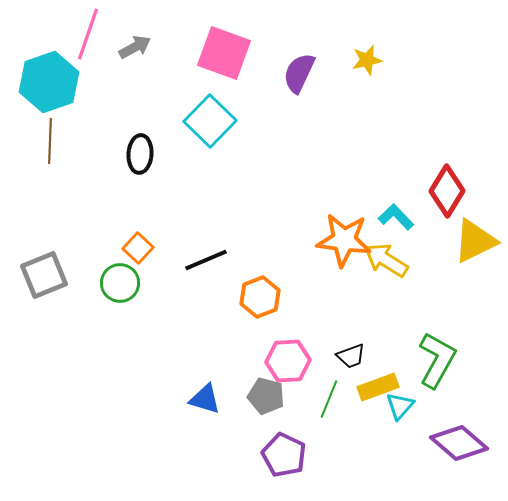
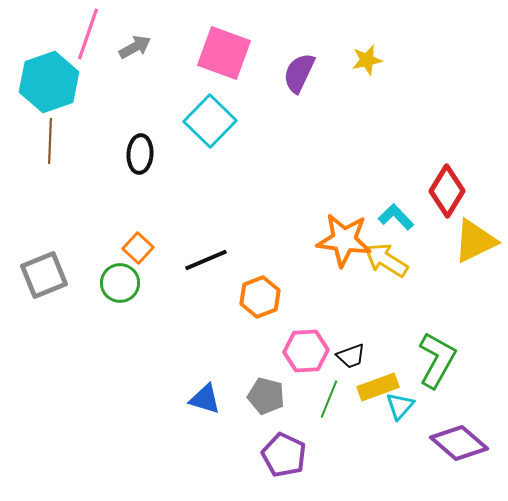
pink hexagon: moved 18 px right, 10 px up
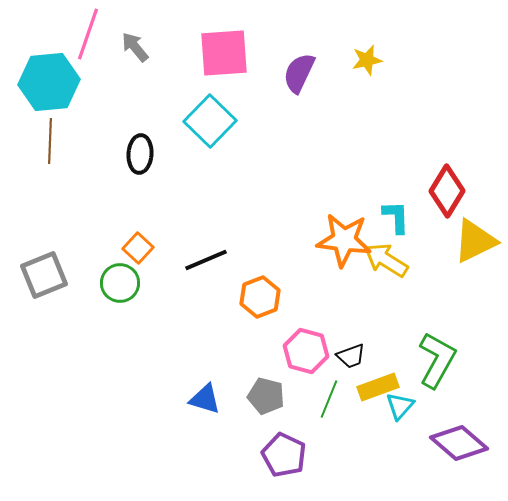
gray arrow: rotated 100 degrees counterclockwise
pink square: rotated 24 degrees counterclockwise
cyan hexagon: rotated 14 degrees clockwise
cyan L-shape: rotated 42 degrees clockwise
pink hexagon: rotated 18 degrees clockwise
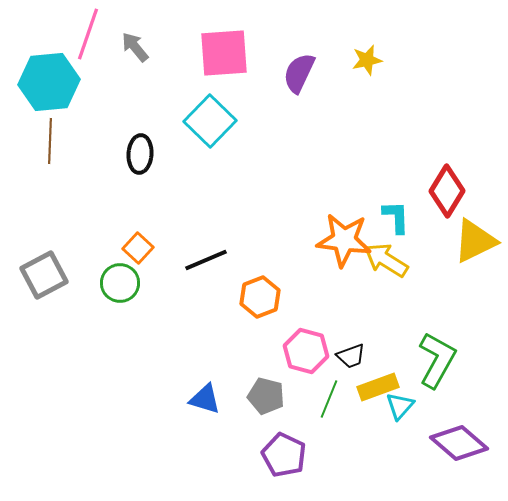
gray square: rotated 6 degrees counterclockwise
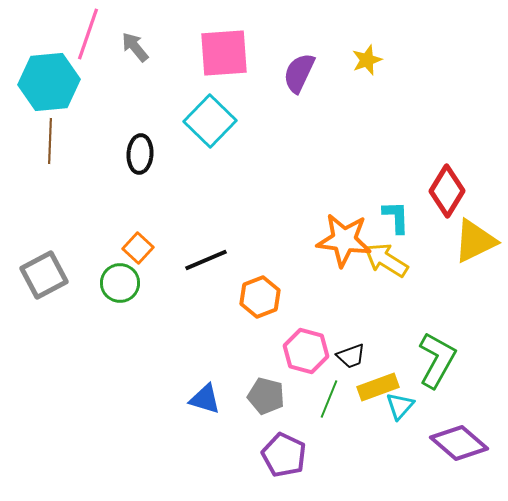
yellow star: rotated 8 degrees counterclockwise
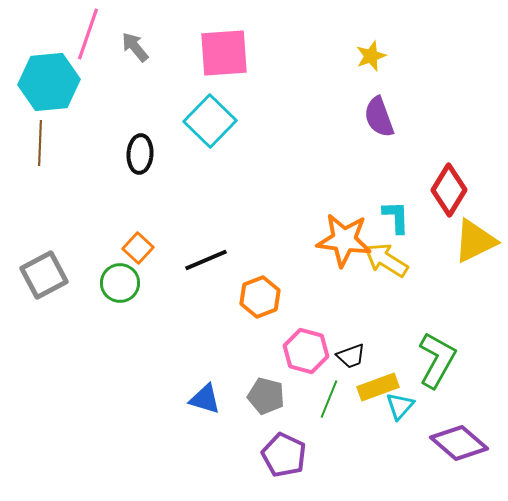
yellow star: moved 4 px right, 4 px up
purple semicircle: moved 80 px right, 44 px down; rotated 45 degrees counterclockwise
brown line: moved 10 px left, 2 px down
red diamond: moved 2 px right, 1 px up
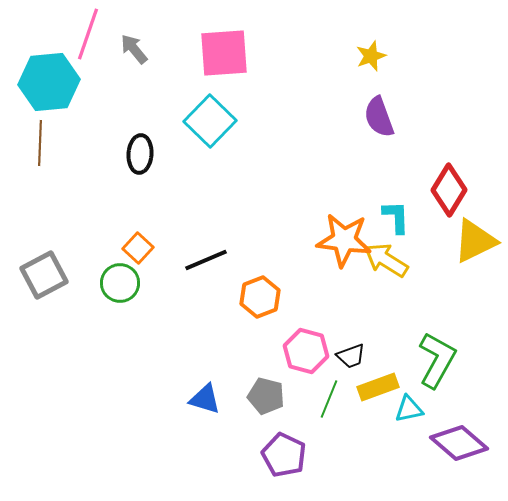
gray arrow: moved 1 px left, 2 px down
cyan triangle: moved 9 px right, 3 px down; rotated 36 degrees clockwise
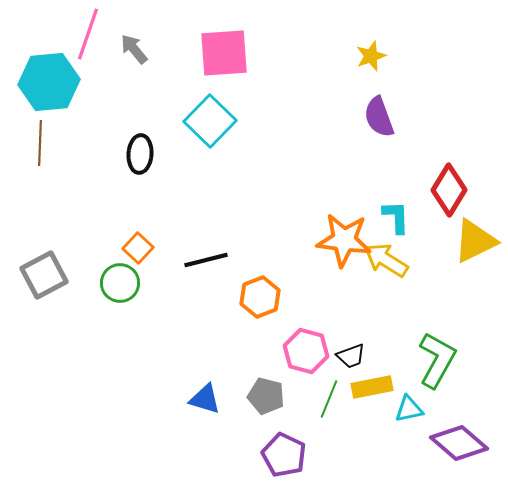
black line: rotated 9 degrees clockwise
yellow rectangle: moved 6 px left; rotated 9 degrees clockwise
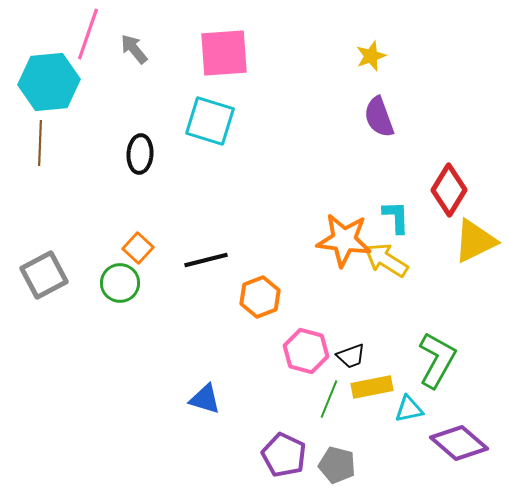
cyan square: rotated 27 degrees counterclockwise
gray pentagon: moved 71 px right, 69 px down
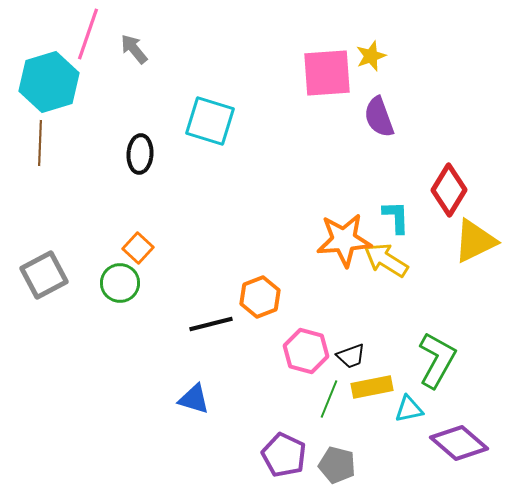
pink square: moved 103 px right, 20 px down
cyan hexagon: rotated 12 degrees counterclockwise
orange star: rotated 12 degrees counterclockwise
black line: moved 5 px right, 64 px down
blue triangle: moved 11 px left
